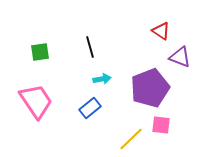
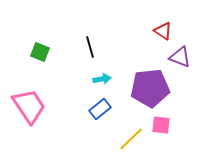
red triangle: moved 2 px right
green square: rotated 30 degrees clockwise
purple pentagon: rotated 15 degrees clockwise
pink trapezoid: moved 7 px left, 5 px down
blue rectangle: moved 10 px right, 1 px down
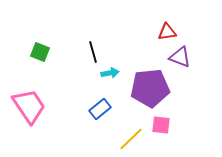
red triangle: moved 4 px right, 1 px down; rotated 42 degrees counterclockwise
black line: moved 3 px right, 5 px down
cyan arrow: moved 8 px right, 6 px up
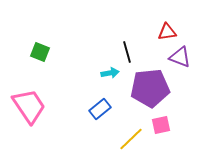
black line: moved 34 px right
pink square: rotated 18 degrees counterclockwise
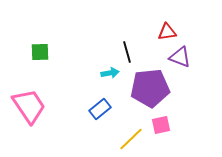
green square: rotated 24 degrees counterclockwise
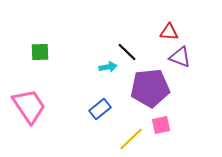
red triangle: moved 2 px right; rotated 12 degrees clockwise
black line: rotated 30 degrees counterclockwise
cyan arrow: moved 2 px left, 6 px up
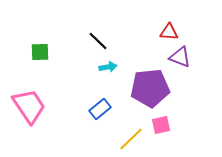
black line: moved 29 px left, 11 px up
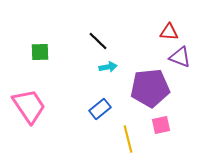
yellow line: moved 3 px left; rotated 60 degrees counterclockwise
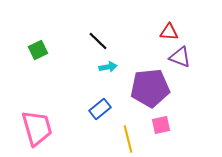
green square: moved 2 px left, 2 px up; rotated 24 degrees counterclockwise
pink trapezoid: moved 8 px right, 22 px down; rotated 18 degrees clockwise
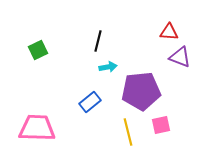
black line: rotated 60 degrees clockwise
purple pentagon: moved 9 px left, 3 px down
blue rectangle: moved 10 px left, 7 px up
pink trapezoid: rotated 72 degrees counterclockwise
yellow line: moved 7 px up
